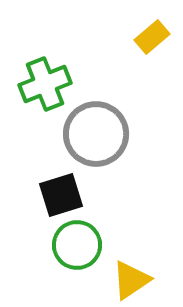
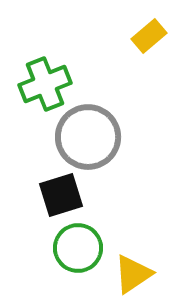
yellow rectangle: moved 3 px left, 1 px up
gray circle: moved 8 px left, 3 px down
green circle: moved 1 px right, 3 px down
yellow triangle: moved 2 px right, 6 px up
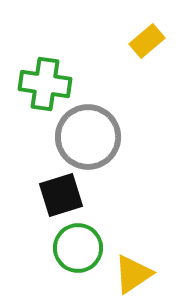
yellow rectangle: moved 2 px left, 5 px down
green cross: rotated 30 degrees clockwise
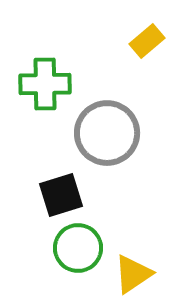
green cross: rotated 9 degrees counterclockwise
gray circle: moved 19 px right, 4 px up
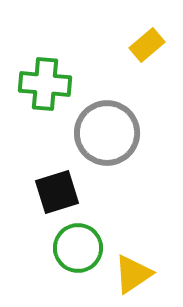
yellow rectangle: moved 4 px down
green cross: rotated 6 degrees clockwise
black square: moved 4 px left, 3 px up
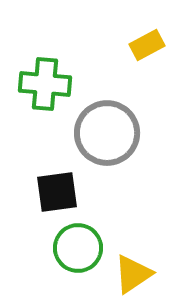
yellow rectangle: rotated 12 degrees clockwise
black square: rotated 9 degrees clockwise
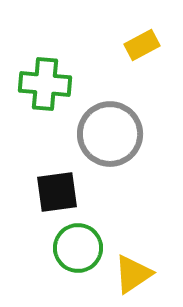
yellow rectangle: moved 5 px left
gray circle: moved 3 px right, 1 px down
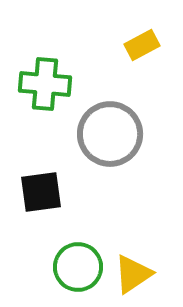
black square: moved 16 px left
green circle: moved 19 px down
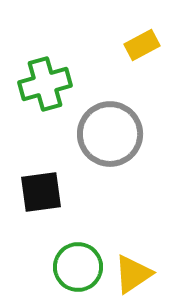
green cross: rotated 21 degrees counterclockwise
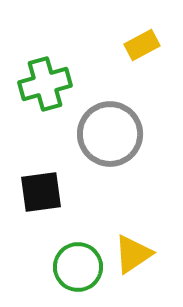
yellow triangle: moved 20 px up
